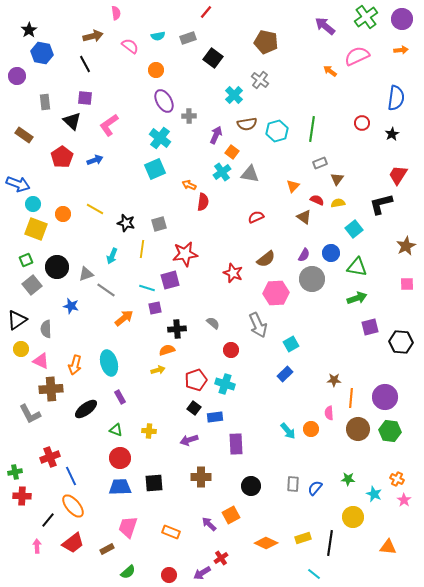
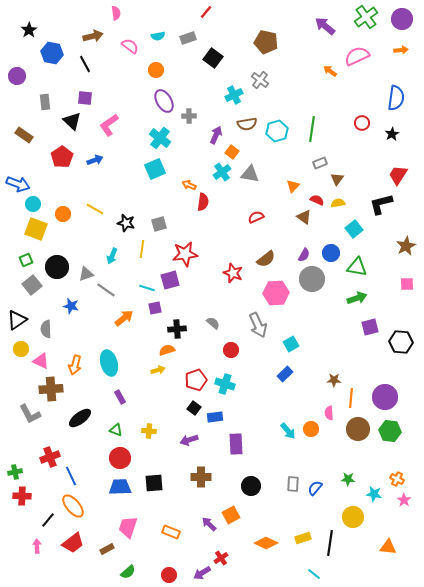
blue hexagon at (42, 53): moved 10 px right
cyan cross at (234, 95): rotated 18 degrees clockwise
black ellipse at (86, 409): moved 6 px left, 9 px down
cyan star at (374, 494): rotated 14 degrees counterclockwise
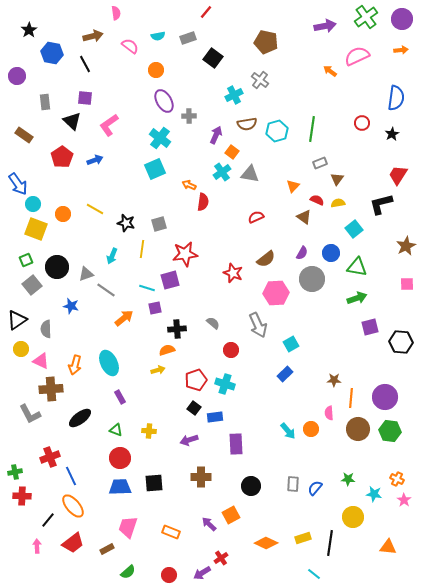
purple arrow at (325, 26): rotated 130 degrees clockwise
blue arrow at (18, 184): rotated 35 degrees clockwise
purple semicircle at (304, 255): moved 2 px left, 2 px up
cyan ellipse at (109, 363): rotated 10 degrees counterclockwise
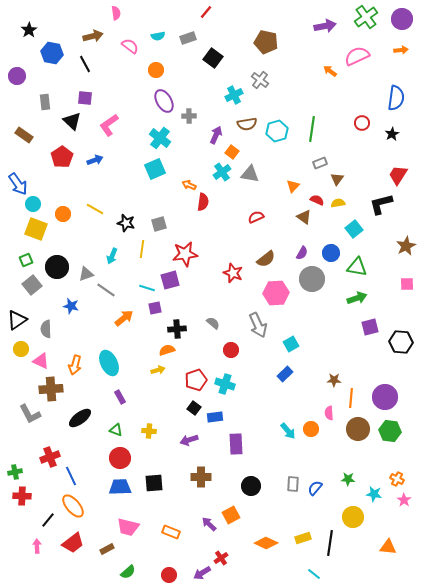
pink trapezoid at (128, 527): rotated 95 degrees counterclockwise
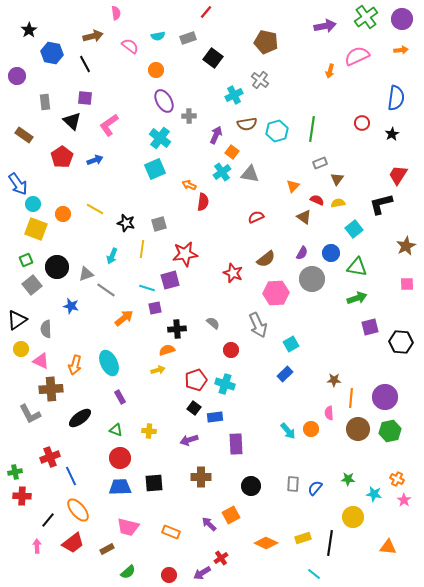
orange arrow at (330, 71): rotated 112 degrees counterclockwise
green hexagon at (390, 431): rotated 20 degrees counterclockwise
orange ellipse at (73, 506): moved 5 px right, 4 px down
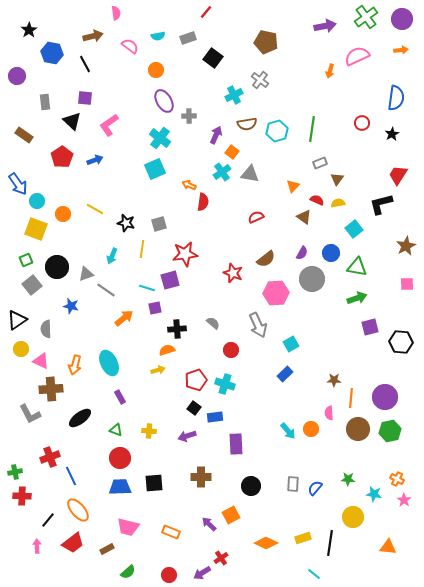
cyan circle at (33, 204): moved 4 px right, 3 px up
purple arrow at (189, 440): moved 2 px left, 4 px up
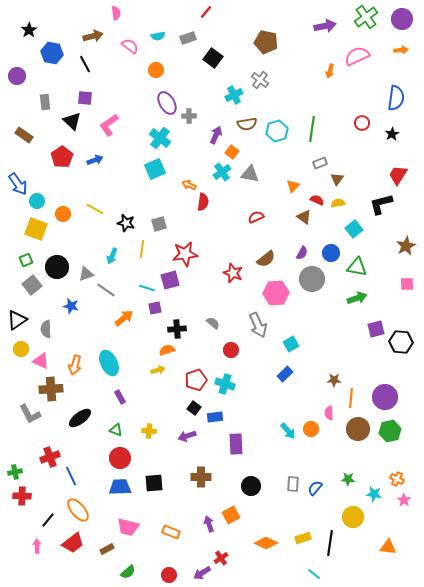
purple ellipse at (164, 101): moved 3 px right, 2 px down
purple square at (370, 327): moved 6 px right, 2 px down
purple arrow at (209, 524): rotated 28 degrees clockwise
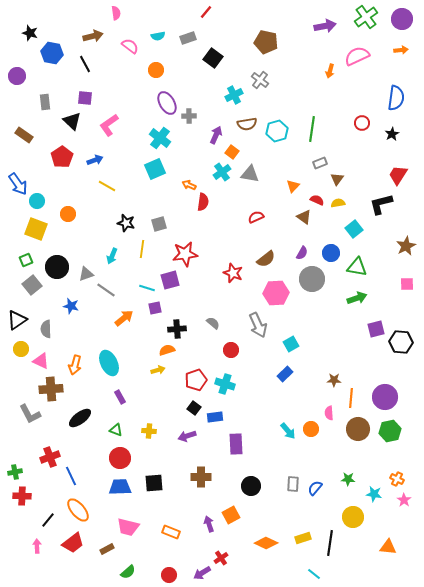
black star at (29, 30): moved 1 px right, 3 px down; rotated 21 degrees counterclockwise
yellow line at (95, 209): moved 12 px right, 23 px up
orange circle at (63, 214): moved 5 px right
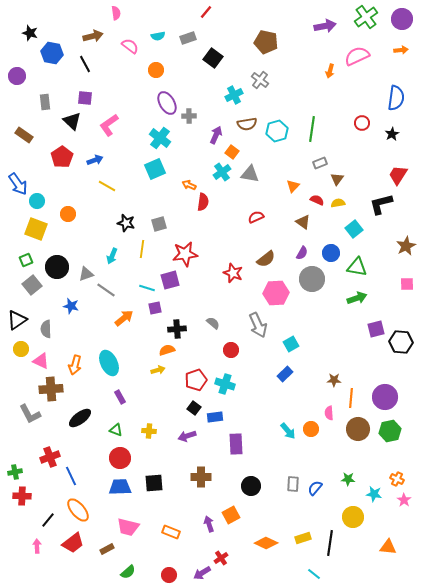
brown triangle at (304, 217): moved 1 px left, 5 px down
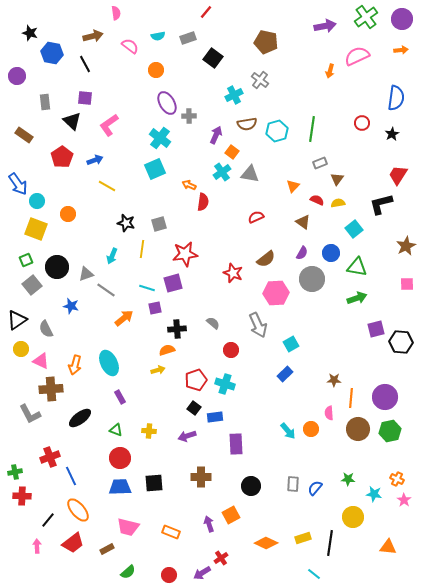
purple square at (170, 280): moved 3 px right, 3 px down
gray semicircle at (46, 329): rotated 24 degrees counterclockwise
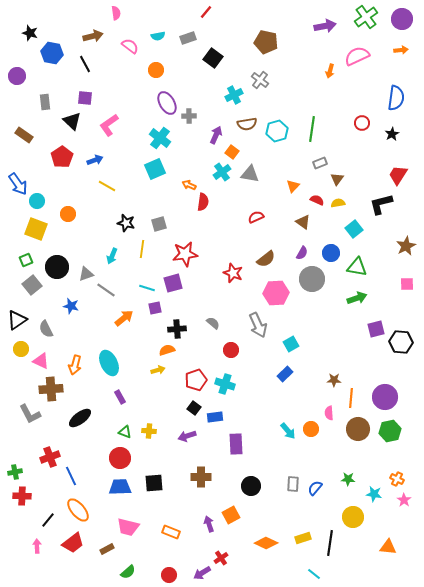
green triangle at (116, 430): moved 9 px right, 2 px down
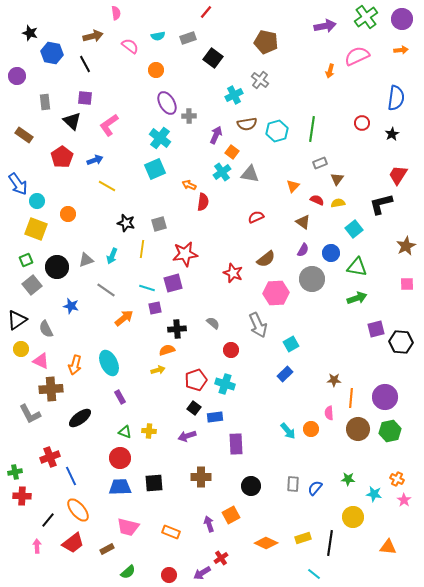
purple semicircle at (302, 253): moved 1 px right, 3 px up
gray triangle at (86, 274): moved 14 px up
